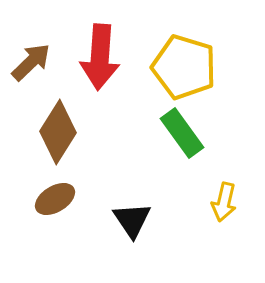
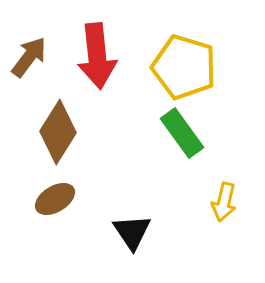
red arrow: moved 3 px left, 1 px up; rotated 10 degrees counterclockwise
brown arrow: moved 2 px left, 5 px up; rotated 9 degrees counterclockwise
black triangle: moved 12 px down
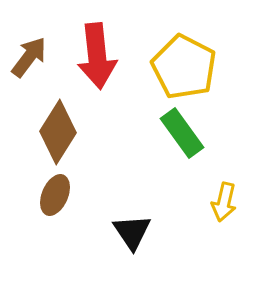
yellow pentagon: rotated 10 degrees clockwise
brown ellipse: moved 4 px up; rotated 36 degrees counterclockwise
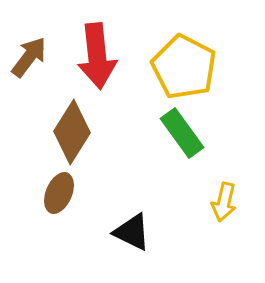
brown diamond: moved 14 px right
brown ellipse: moved 4 px right, 2 px up
black triangle: rotated 30 degrees counterclockwise
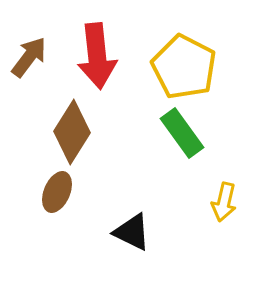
brown ellipse: moved 2 px left, 1 px up
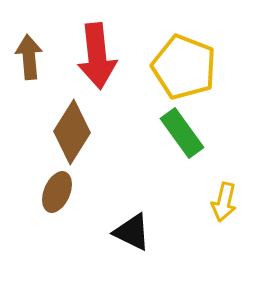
brown arrow: rotated 42 degrees counterclockwise
yellow pentagon: rotated 6 degrees counterclockwise
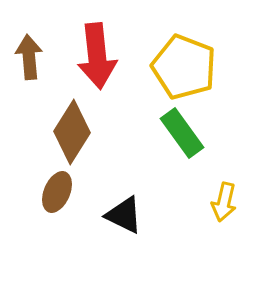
black triangle: moved 8 px left, 17 px up
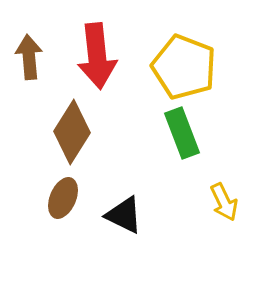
green rectangle: rotated 15 degrees clockwise
brown ellipse: moved 6 px right, 6 px down
yellow arrow: rotated 39 degrees counterclockwise
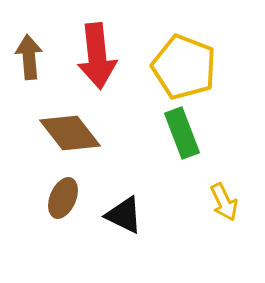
brown diamond: moved 2 px left, 1 px down; rotated 70 degrees counterclockwise
